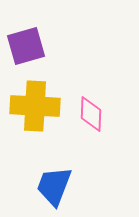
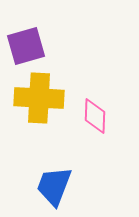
yellow cross: moved 4 px right, 8 px up
pink diamond: moved 4 px right, 2 px down
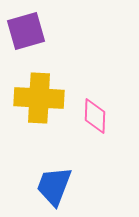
purple square: moved 15 px up
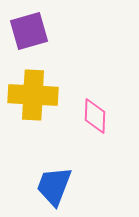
purple square: moved 3 px right
yellow cross: moved 6 px left, 3 px up
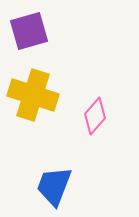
yellow cross: rotated 15 degrees clockwise
pink diamond: rotated 39 degrees clockwise
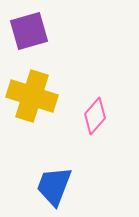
yellow cross: moved 1 px left, 1 px down
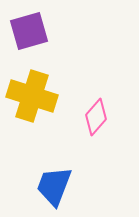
pink diamond: moved 1 px right, 1 px down
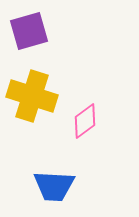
pink diamond: moved 11 px left, 4 px down; rotated 12 degrees clockwise
blue trapezoid: rotated 108 degrees counterclockwise
